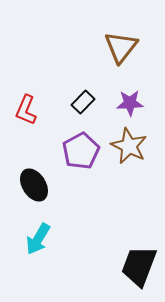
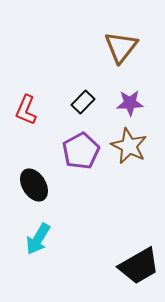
black trapezoid: rotated 141 degrees counterclockwise
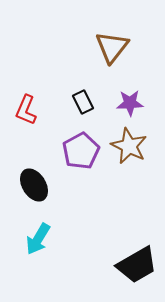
brown triangle: moved 9 px left
black rectangle: rotated 70 degrees counterclockwise
black trapezoid: moved 2 px left, 1 px up
